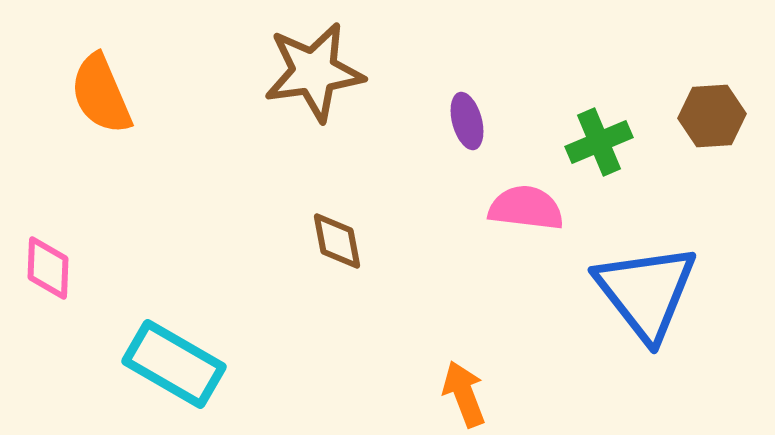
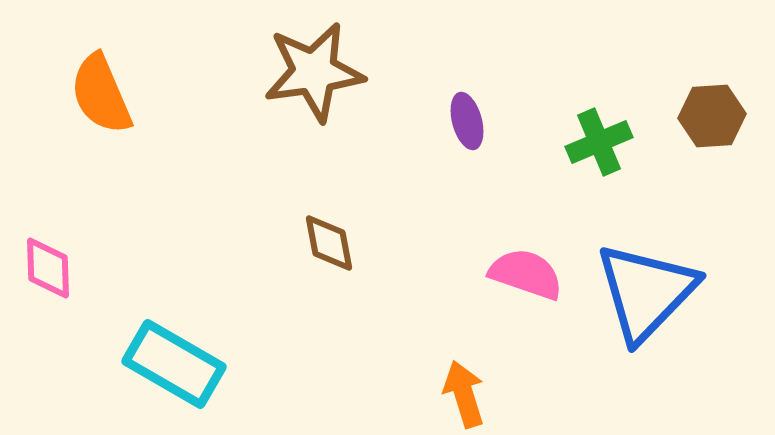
pink semicircle: moved 66 px down; rotated 12 degrees clockwise
brown diamond: moved 8 px left, 2 px down
pink diamond: rotated 4 degrees counterclockwise
blue triangle: rotated 22 degrees clockwise
orange arrow: rotated 4 degrees clockwise
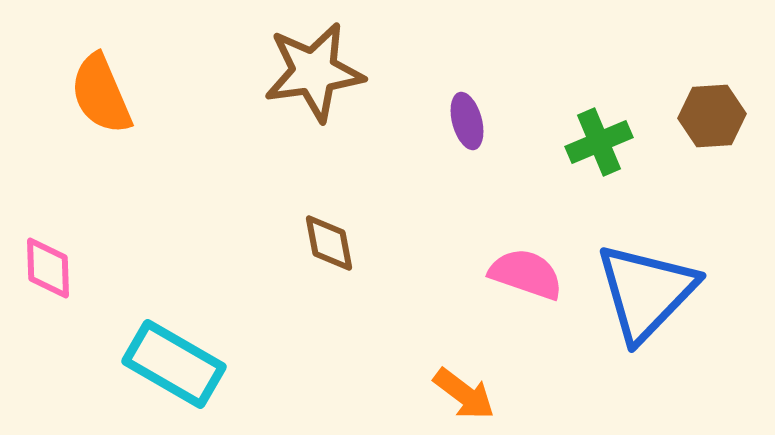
orange arrow: rotated 144 degrees clockwise
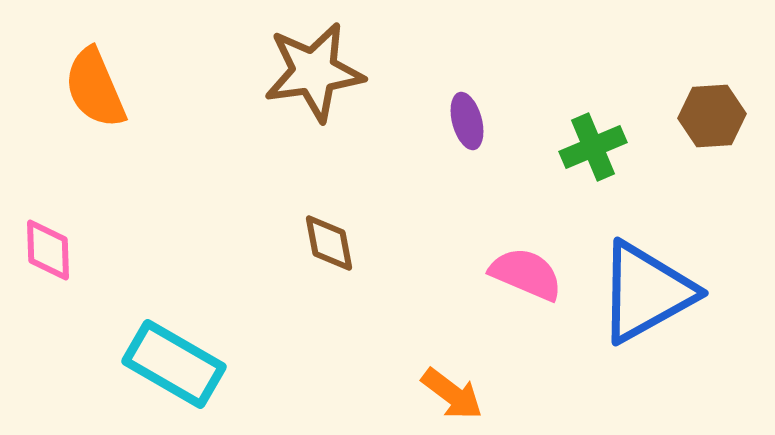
orange semicircle: moved 6 px left, 6 px up
green cross: moved 6 px left, 5 px down
pink diamond: moved 18 px up
pink semicircle: rotated 4 degrees clockwise
blue triangle: rotated 17 degrees clockwise
orange arrow: moved 12 px left
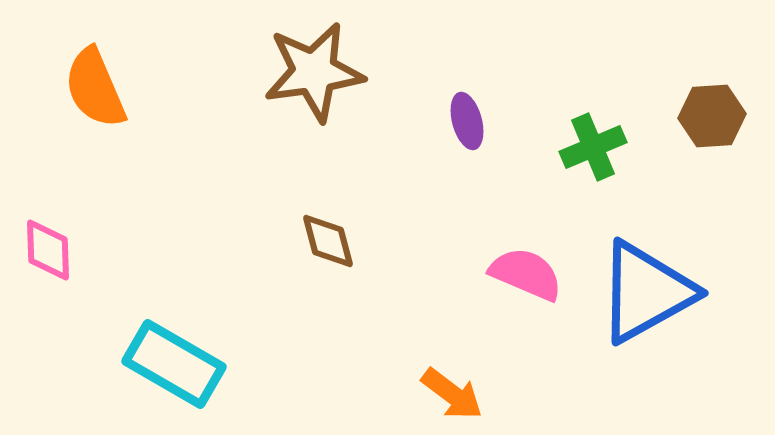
brown diamond: moved 1 px left, 2 px up; rotated 4 degrees counterclockwise
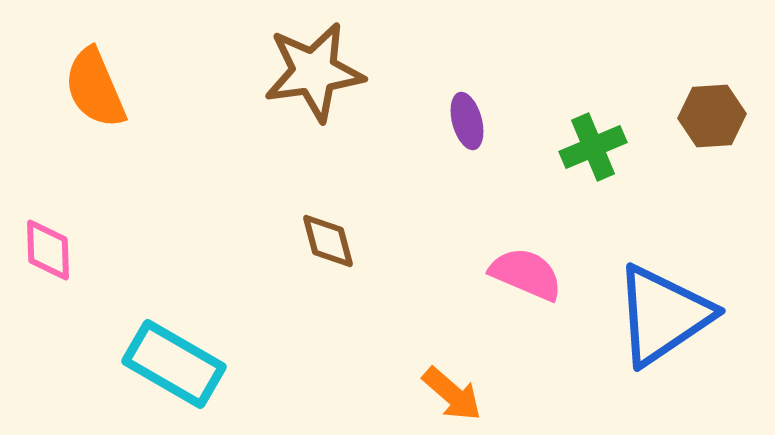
blue triangle: moved 17 px right, 23 px down; rotated 5 degrees counterclockwise
orange arrow: rotated 4 degrees clockwise
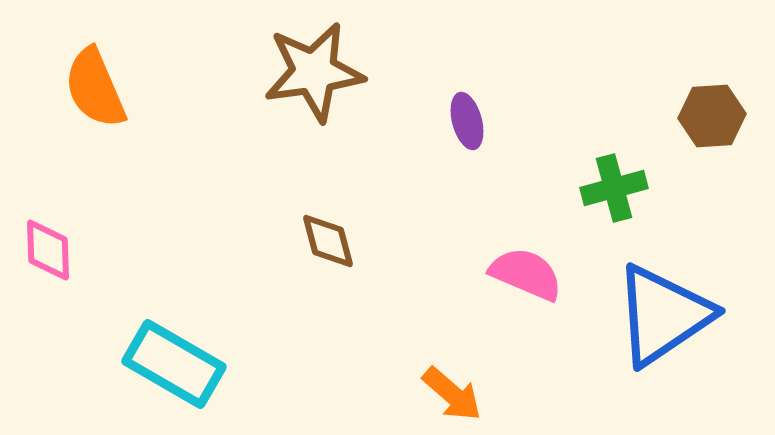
green cross: moved 21 px right, 41 px down; rotated 8 degrees clockwise
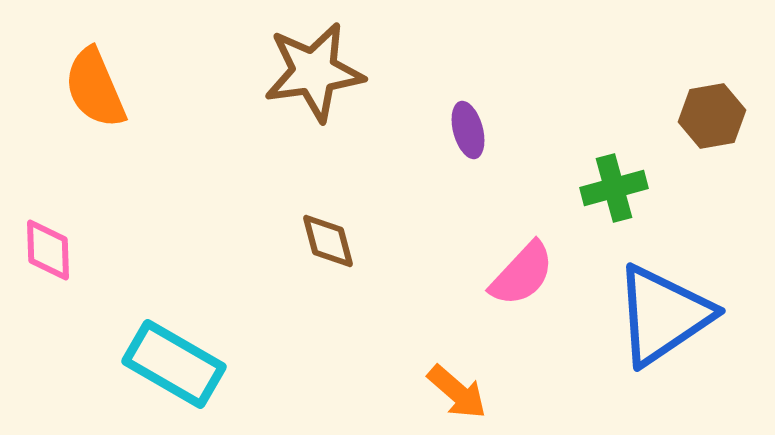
brown hexagon: rotated 6 degrees counterclockwise
purple ellipse: moved 1 px right, 9 px down
pink semicircle: moved 4 px left; rotated 110 degrees clockwise
orange arrow: moved 5 px right, 2 px up
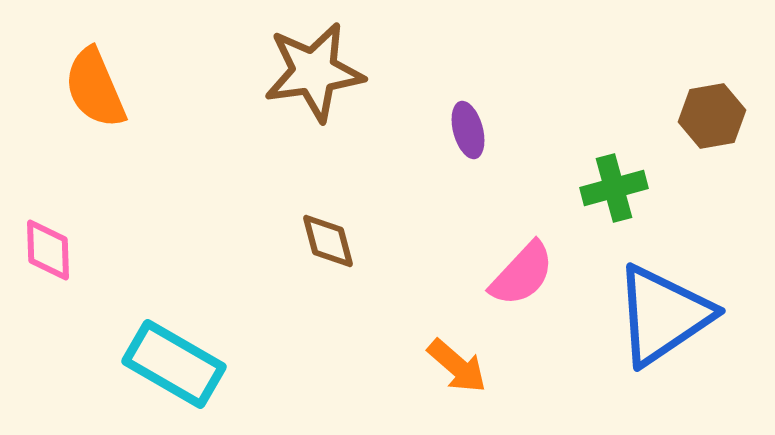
orange arrow: moved 26 px up
